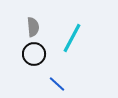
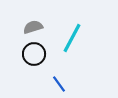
gray semicircle: rotated 102 degrees counterclockwise
blue line: moved 2 px right; rotated 12 degrees clockwise
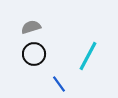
gray semicircle: moved 2 px left
cyan line: moved 16 px right, 18 px down
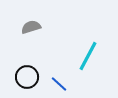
black circle: moved 7 px left, 23 px down
blue line: rotated 12 degrees counterclockwise
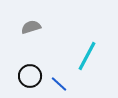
cyan line: moved 1 px left
black circle: moved 3 px right, 1 px up
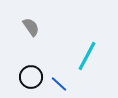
gray semicircle: rotated 72 degrees clockwise
black circle: moved 1 px right, 1 px down
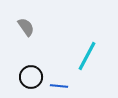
gray semicircle: moved 5 px left
blue line: moved 2 px down; rotated 36 degrees counterclockwise
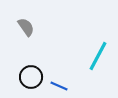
cyan line: moved 11 px right
blue line: rotated 18 degrees clockwise
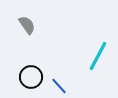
gray semicircle: moved 1 px right, 2 px up
blue line: rotated 24 degrees clockwise
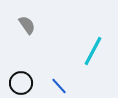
cyan line: moved 5 px left, 5 px up
black circle: moved 10 px left, 6 px down
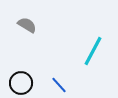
gray semicircle: rotated 24 degrees counterclockwise
blue line: moved 1 px up
